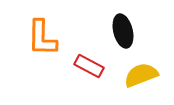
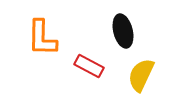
yellow semicircle: rotated 44 degrees counterclockwise
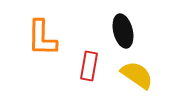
red rectangle: rotated 72 degrees clockwise
yellow semicircle: moved 4 px left; rotated 100 degrees clockwise
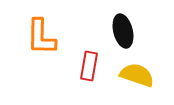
orange L-shape: moved 1 px left, 1 px up
yellow semicircle: rotated 16 degrees counterclockwise
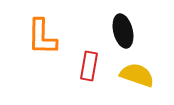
orange L-shape: moved 1 px right
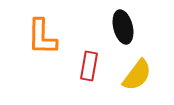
black ellipse: moved 4 px up
yellow semicircle: rotated 108 degrees clockwise
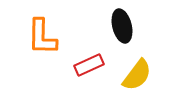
black ellipse: moved 1 px left, 1 px up
red rectangle: moved 1 px up; rotated 56 degrees clockwise
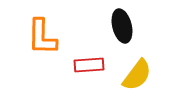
red rectangle: rotated 20 degrees clockwise
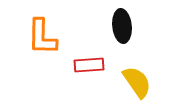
black ellipse: rotated 8 degrees clockwise
yellow semicircle: moved 7 px down; rotated 72 degrees counterclockwise
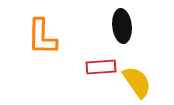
red rectangle: moved 12 px right, 2 px down
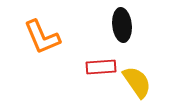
black ellipse: moved 1 px up
orange L-shape: rotated 24 degrees counterclockwise
